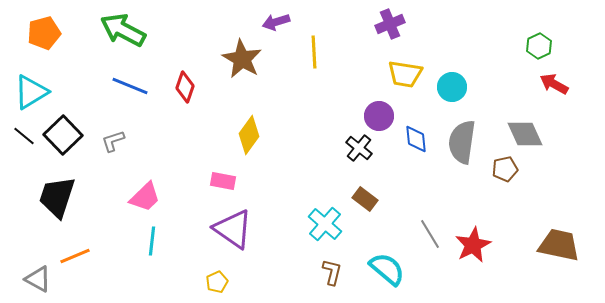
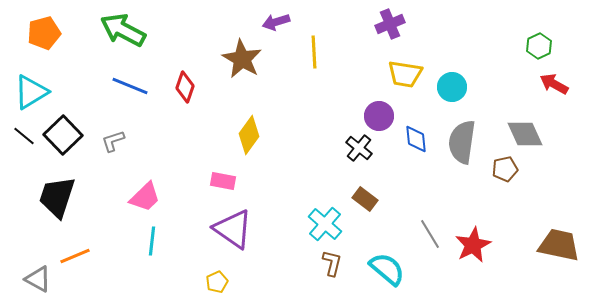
brown L-shape: moved 9 px up
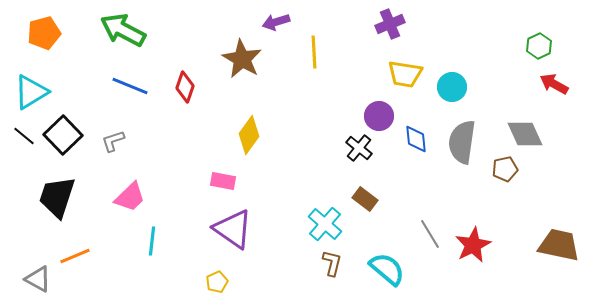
pink trapezoid: moved 15 px left
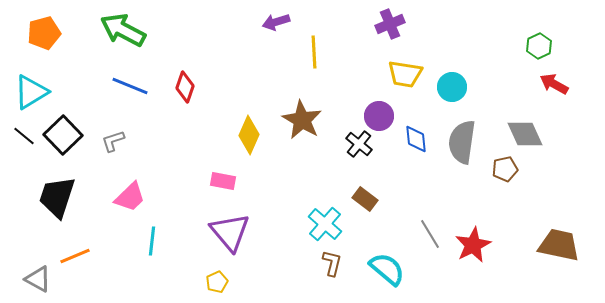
brown star: moved 60 px right, 61 px down
yellow diamond: rotated 12 degrees counterclockwise
black cross: moved 4 px up
purple triangle: moved 3 px left, 3 px down; rotated 15 degrees clockwise
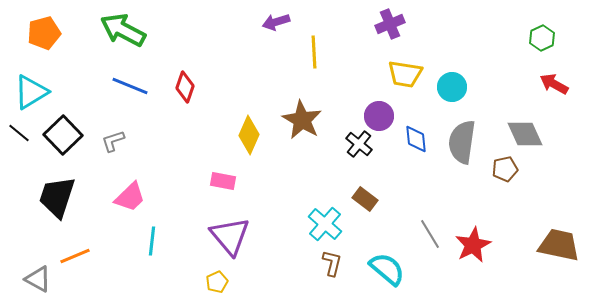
green hexagon: moved 3 px right, 8 px up
black line: moved 5 px left, 3 px up
purple triangle: moved 4 px down
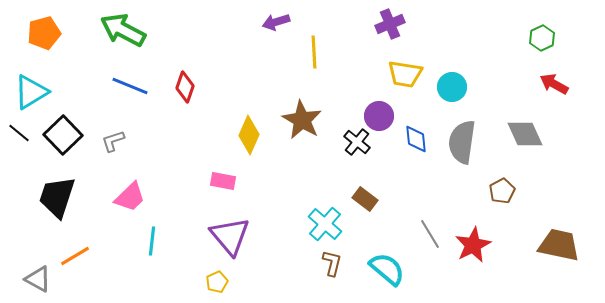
black cross: moved 2 px left, 2 px up
brown pentagon: moved 3 px left, 22 px down; rotated 15 degrees counterclockwise
orange line: rotated 8 degrees counterclockwise
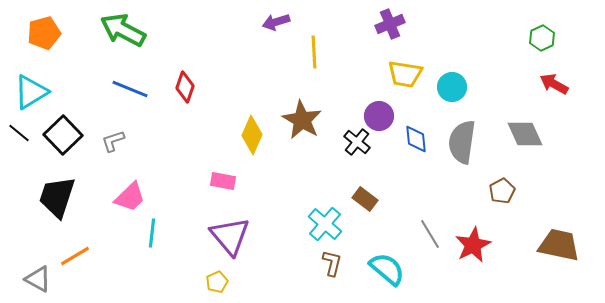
blue line: moved 3 px down
yellow diamond: moved 3 px right
cyan line: moved 8 px up
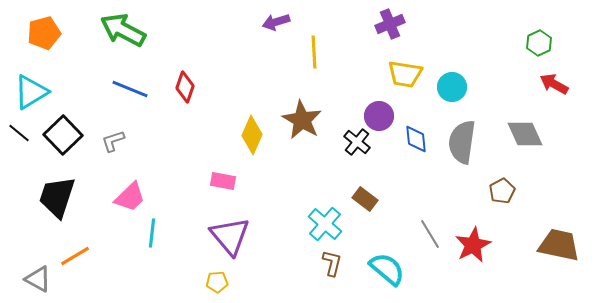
green hexagon: moved 3 px left, 5 px down
yellow pentagon: rotated 20 degrees clockwise
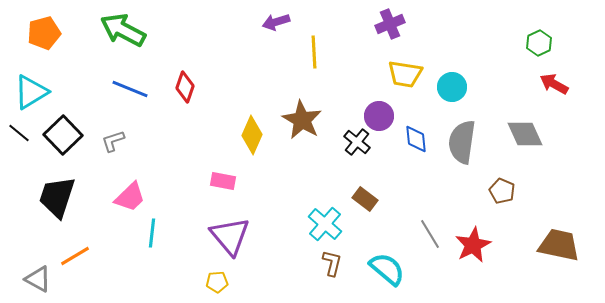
brown pentagon: rotated 20 degrees counterclockwise
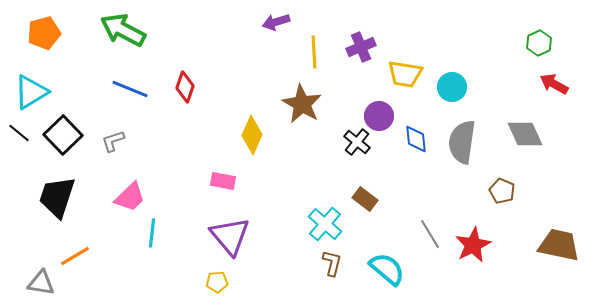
purple cross: moved 29 px left, 23 px down
brown star: moved 16 px up
gray triangle: moved 3 px right, 4 px down; rotated 20 degrees counterclockwise
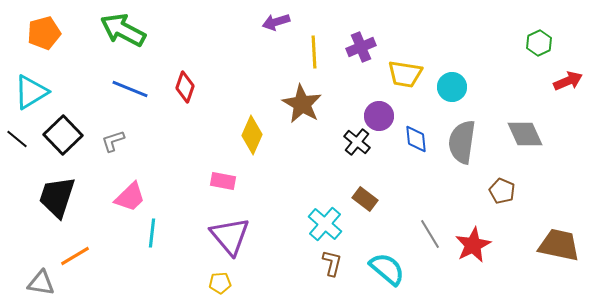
red arrow: moved 14 px right, 3 px up; rotated 128 degrees clockwise
black line: moved 2 px left, 6 px down
yellow pentagon: moved 3 px right, 1 px down
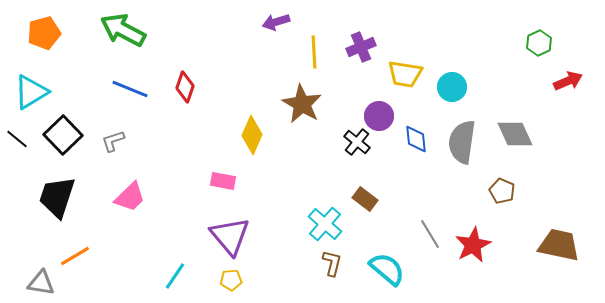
gray diamond: moved 10 px left
cyan line: moved 23 px right, 43 px down; rotated 28 degrees clockwise
yellow pentagon: moved 11 px right, 3 px up
